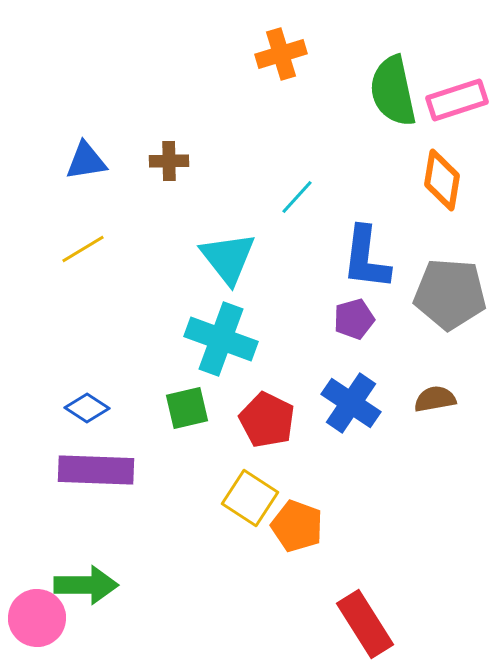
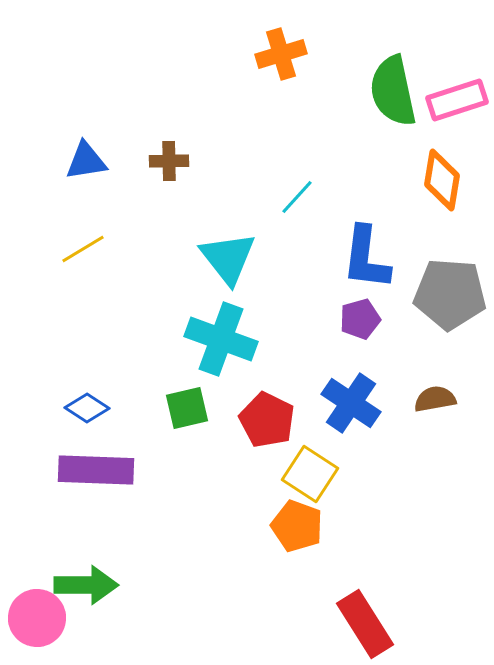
purple pentagon: moved 6 px right
yellow square: moved 60 px right, 24 px up
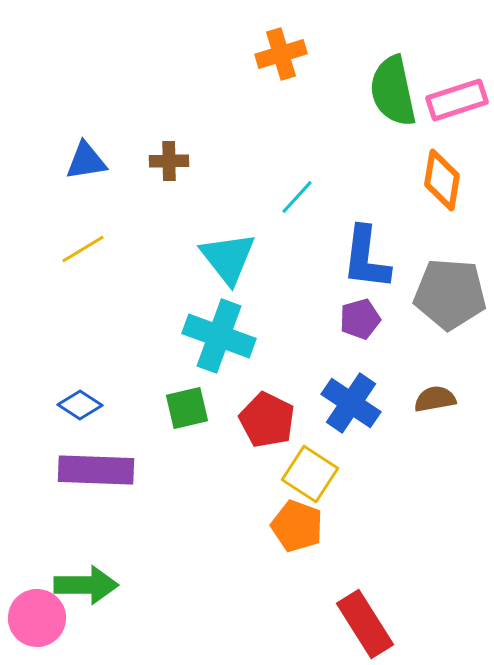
cyan cross: moved 2 px left, 3 px up
blue diamond: moved 7 px left, 3 px up
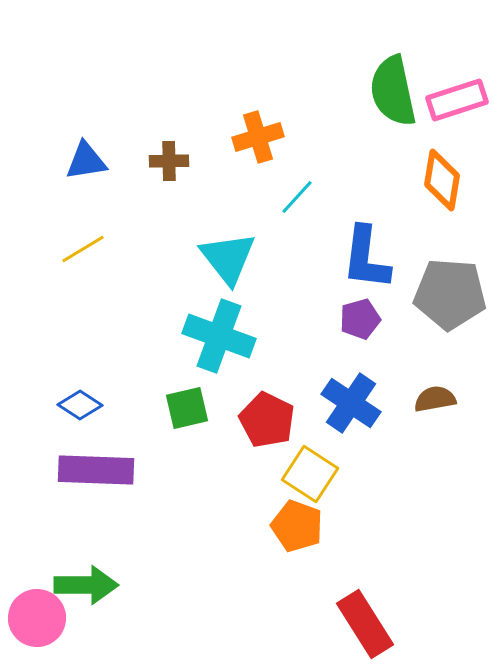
orange cross: moved 23 px left, 83 px down
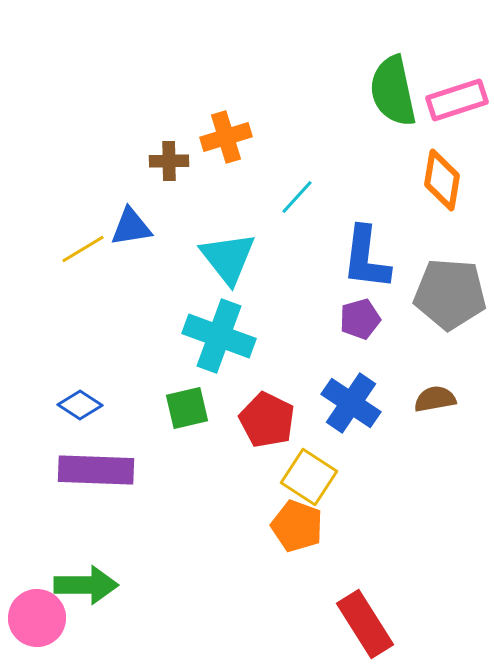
orange cross: moved 32 px left
blue triangle: moved 45 px right, 66 px down
yellow square: moved 1 px left, 3 px down
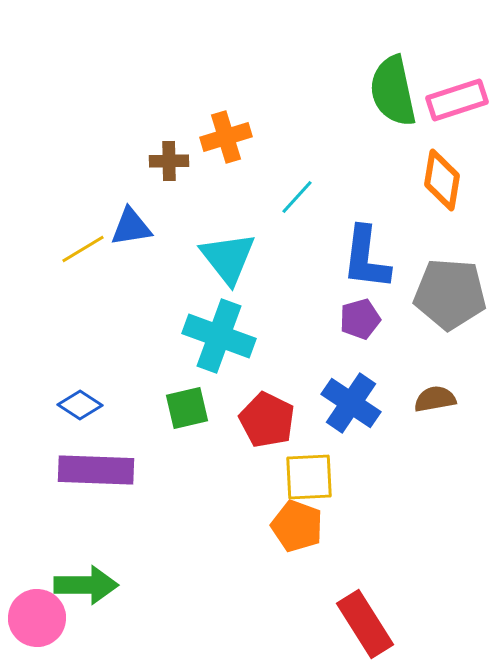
yellow square: rotated 36 degrees counterclockwise
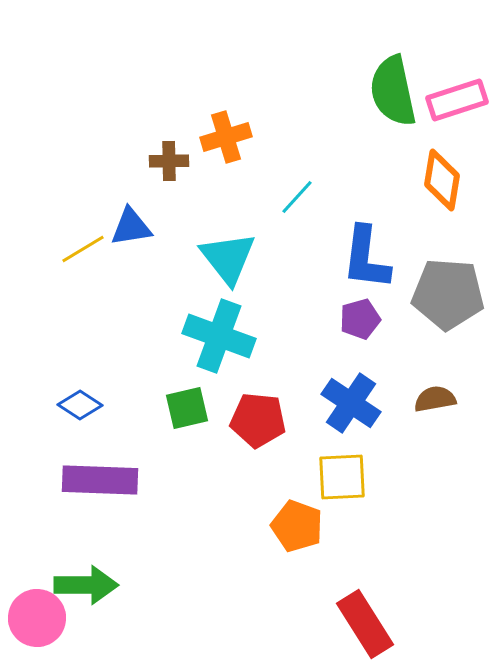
gray pentagon: moved 2 px left
red pentagon: moved 9 px left; rotated 20 degrees counterclockwise
purple rectangle: moved 4 px right, 10 px down
yellow square: moved 33 px right
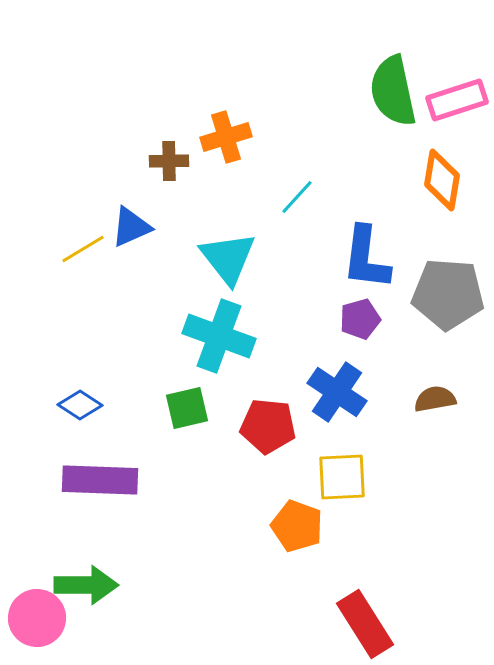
blue triangle: rotated 15 degrees counterclockwise
blue cross: moved 14 px left, 11 px up
red pentagon: moved 10 px right, 6 px down
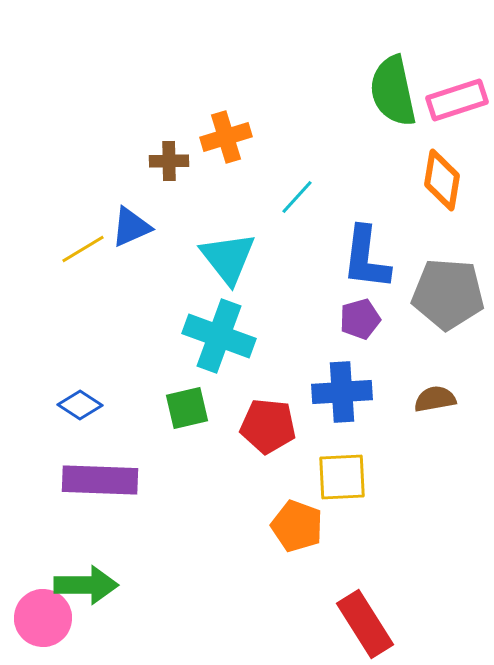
blue cross: moved 5 px right; rotated 38 degrees counterclockwise
pink circle: moved 6 px right
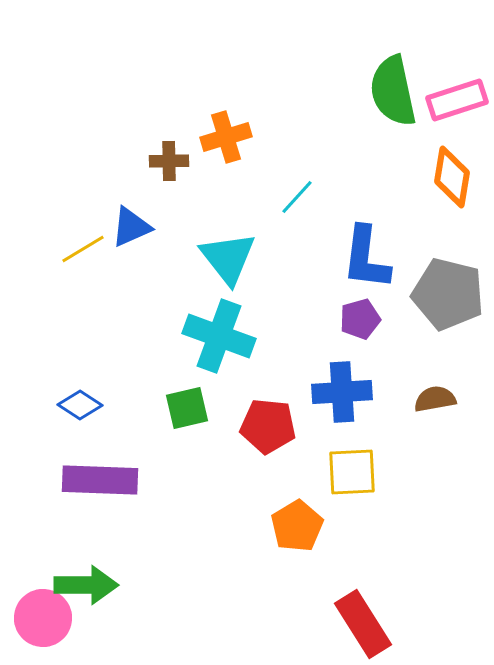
orange diamond: moved 10 px right, 3 px up
gray pentagon: rotated 10 degrees clockwise
yellow square: moved 10 px right, 5 px up
orange pentagon: rotated 21 degrees clockwise
red rectangle: moved 2 px left
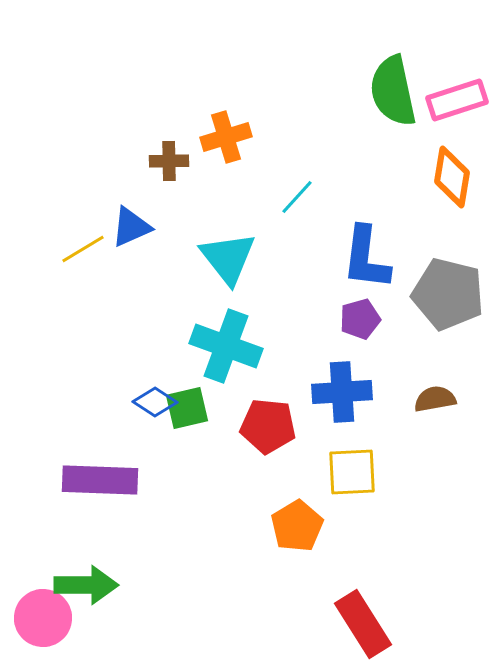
cyan cross: moved 7 px right, 10 px down
blue diamond: moved 75 px right, 3 px up
